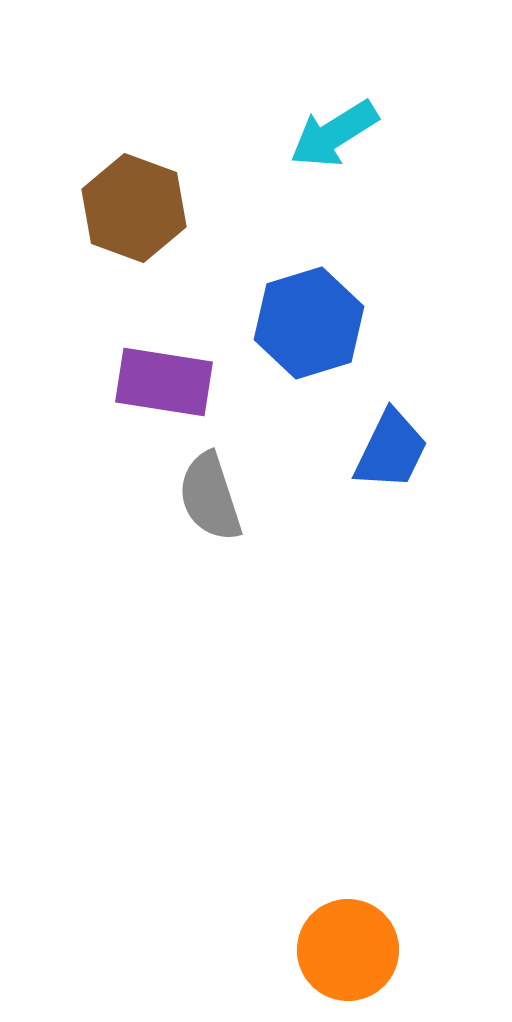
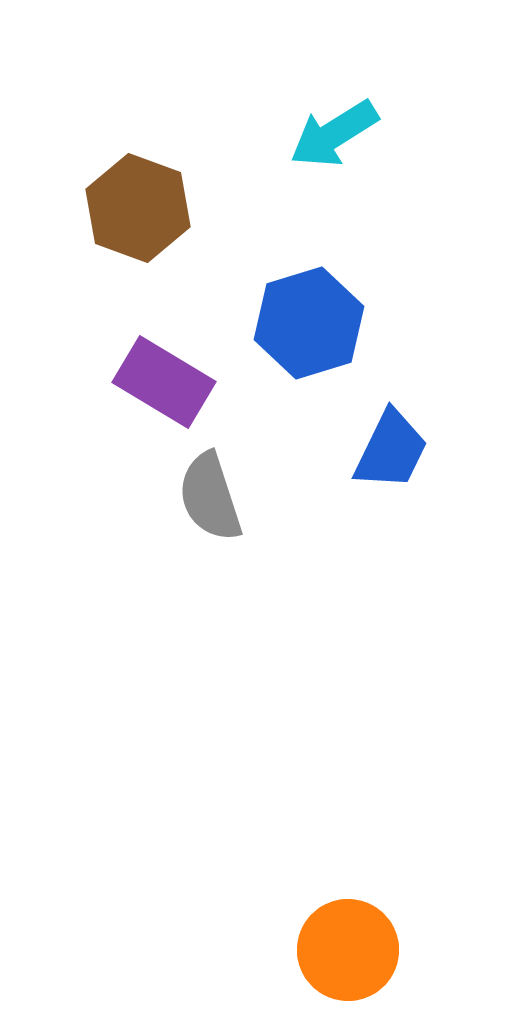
brown hexagon: moved 4 px right
purple rectangle: rotated 22 degrees clockwise
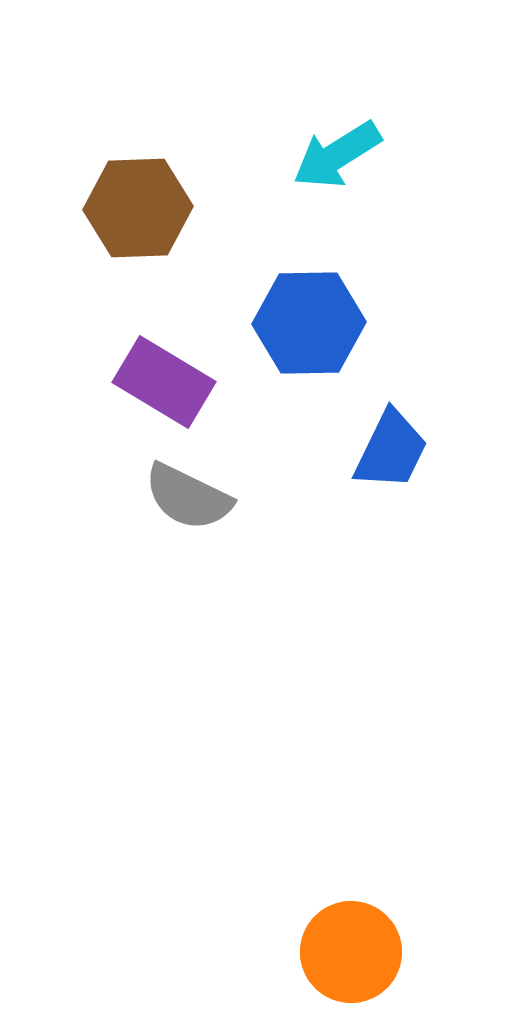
cyan arrow: moved 3 px right, 21 px down
brown hexagon: rotated 22 degrees counterclockwise
blue hexagon: rotated 16 degrees clockwise
gray semicircle: moved 22 px left; rotated 46 degrees counterclockwise
orange circle: moved 3 px right, 2 px down
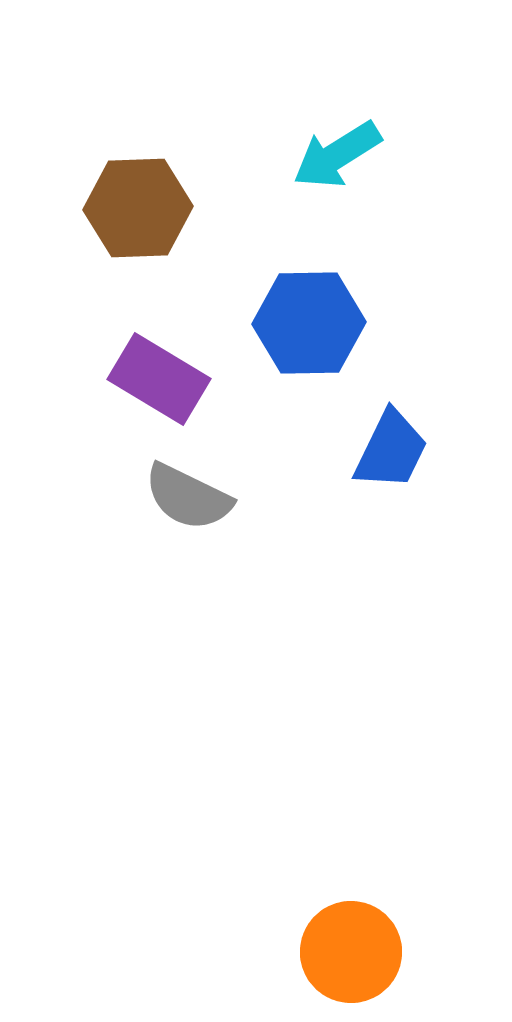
purple rectangle: moved 5 px left, 3 px up
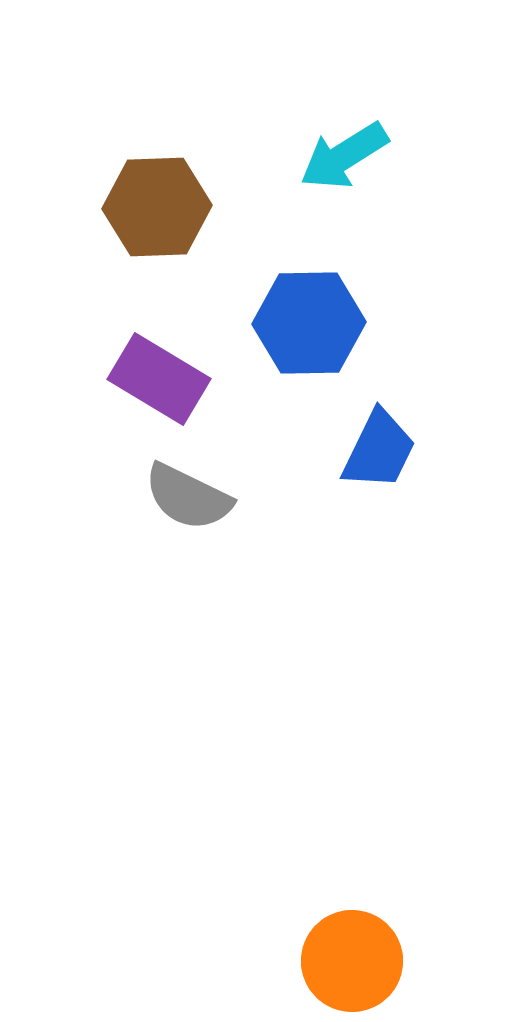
cyan arrow: moved 7 px right, 1 px down
brown hexagon: moved 19 px right, 1 px up
blue trapezoid: moved 12 px left
orange circle: moved 1 px right, 9 px down
